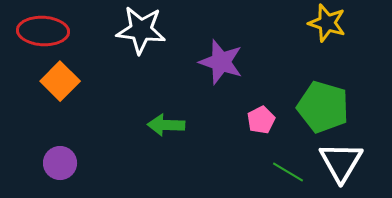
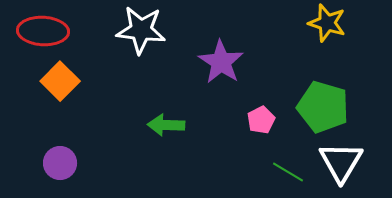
purple star: rotated 15 degrees clockwise
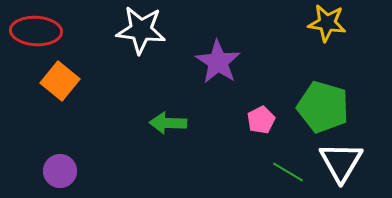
yellow star: rotated 9 degrees counterclockwise
red ellipse: moved 7 px left
purple star: moved 3 px left
orange square: rotated 6 degrees counterclockwise
green arrow: moved 2 px right, 2 px up
purple circle: moved 8 px down
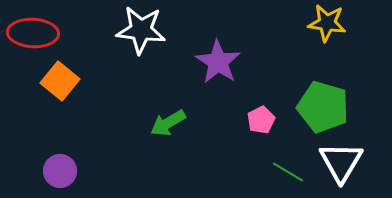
red ellipse: moved 3 px left, 2 px down
green arrow: rotated 33 degrees counterclockwise
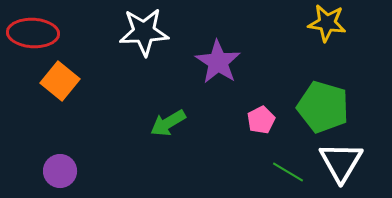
white star: moved 3 px right, 2 px down; rotated 9 degrees counterclockwise
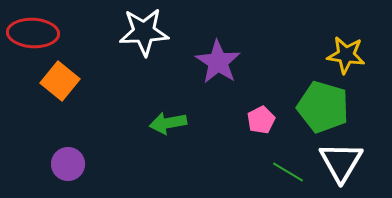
yellow star: moved 19 px right, 32 px down
green arrow: rotated 21 degrees clockwise
purple circle: moved 8 px right, 7 px up
